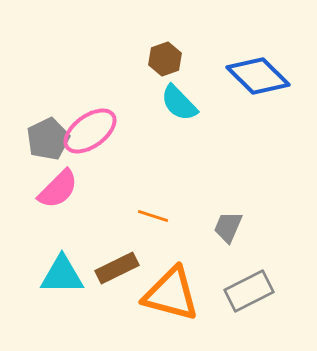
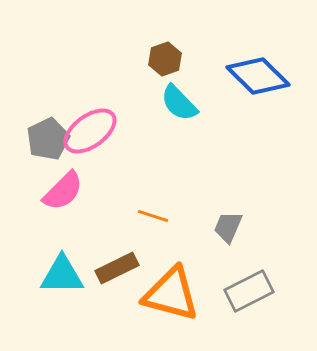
pink semicircle: moved 5 px right, 2 px down
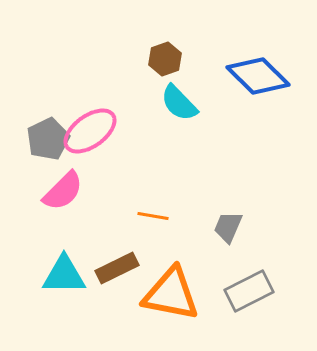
orange line: rotated 8 degrees counterclockwise
cyan triangle: moved 2 px right
orange triangle: rotated 4 degrees counterclockwise
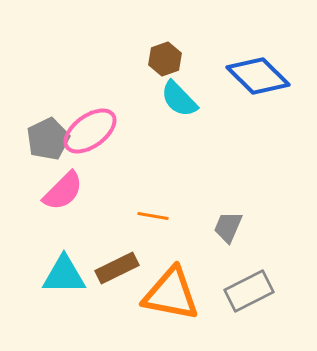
cyan semicircle: moved 4 px up
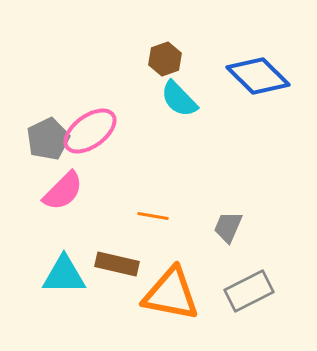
brown rectangle: moved 4 px up; rotated 39 degrees clockwise
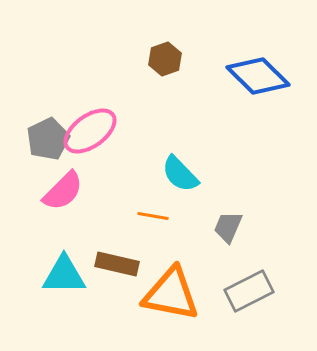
cyan semicircle: moved 1 px right, 75 px down
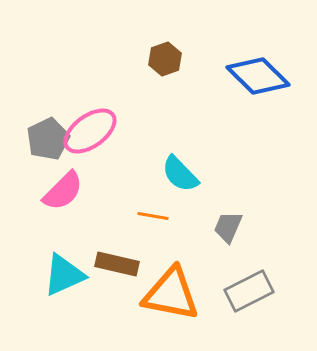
cyan triangle: rotated 24 degrees counterclockwise
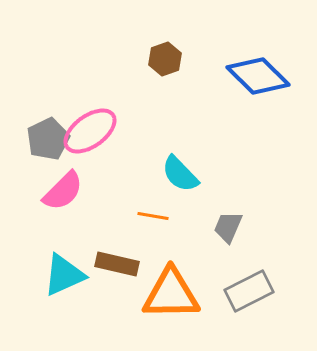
orange triangle: rotated 12 degrees counterclockwise
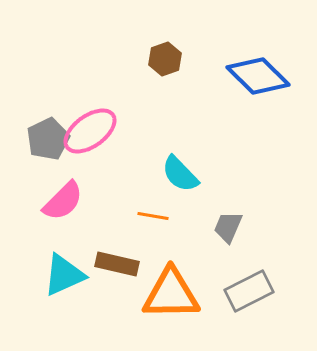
pink semicircle: moved 10 px down
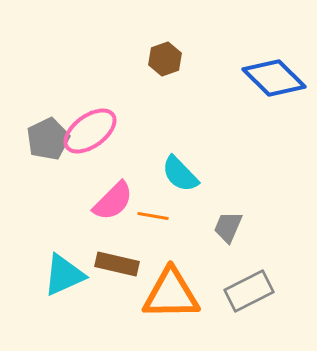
blue diamond: moved 16 px right, 2 px down
pink semicircle: moved 50 px right
